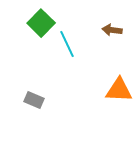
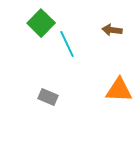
gray rectangle: moved 14 px right, 3 px up
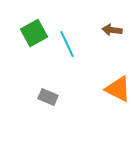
green square: moved 7 px left, 10 px down; rotated 16 degrees clockwise
orange triangle: moved 1 px left, 1 px up; rotated 24 degrees clockwise
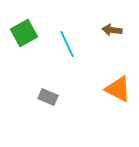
green square: moved 10 px left
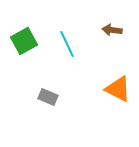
green square: moved 8 px down
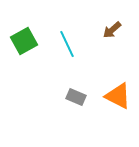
brown arrow: rotated 48 degrees counterclockwise
orange triangle: moved 7 px down
gray rectangle: moved 28 px right
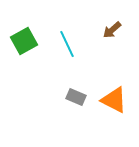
orange triangle: moved 4 px left, 4 px down
